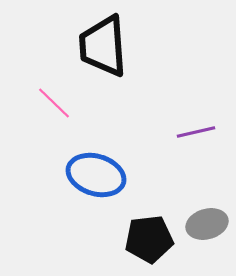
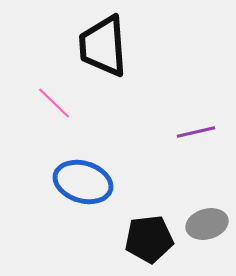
blue ellipse: moved 13 px left, 7 px down
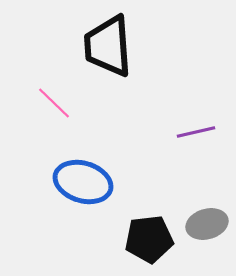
black trapezoid: moved 5 px right
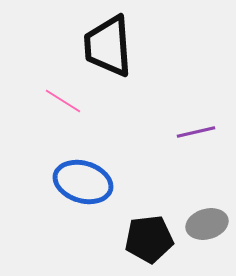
pink line: moved 9 px right, 2 px up; rotated 12 degrees counterclockwise
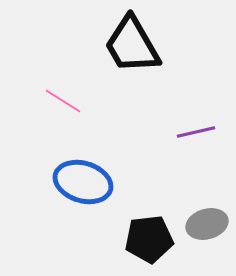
black trapezoid: moved 24 px right, 1 px up; rotated 26 degrees counterclockwise
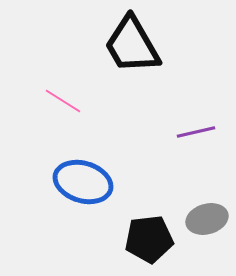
gray ellipse: moved 5 px up
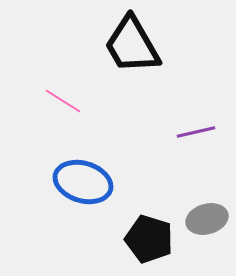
black pentagon: rotated 24 degrees clockwise
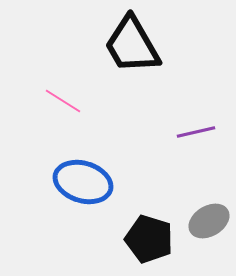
gray ellipse: moved 2 px right, 2 px down; rotated 15 degrees counterclockwise
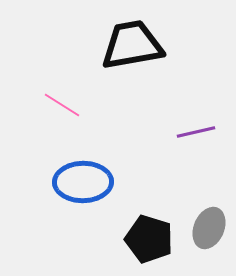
black trapezoid: rotated 110 degrees clockwise
pink line: moved 1 px left, 4 px down
blue ellipse: rotated 18 degrees counterclockwise
gray ellipse: moved 7 px down; rotated 36 degrees counterclockwise
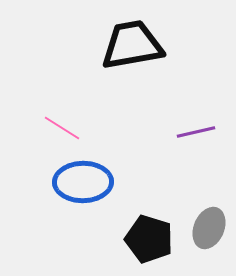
pink line: moved 23 px down
